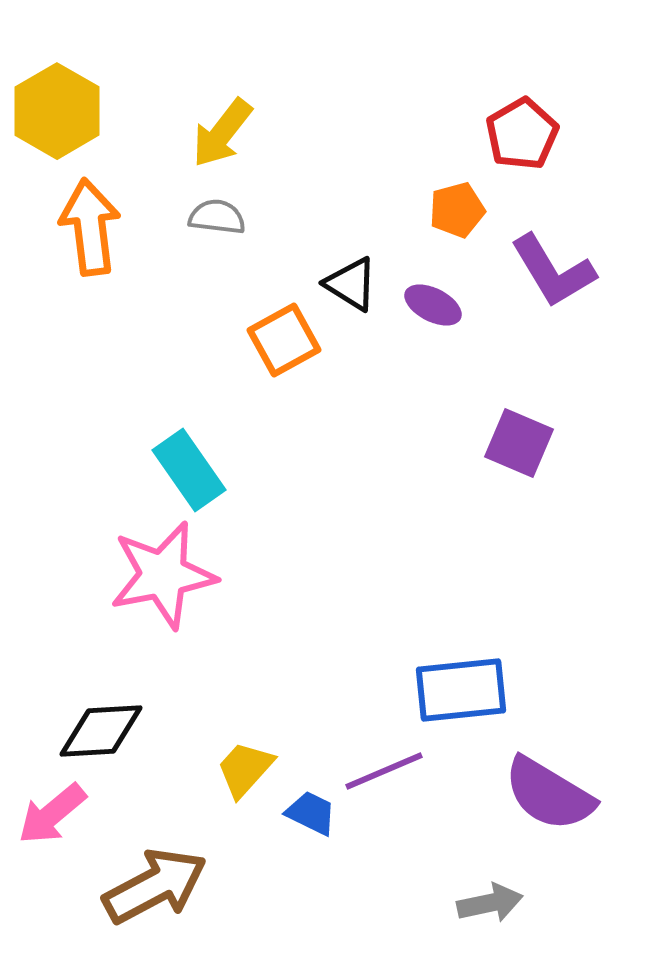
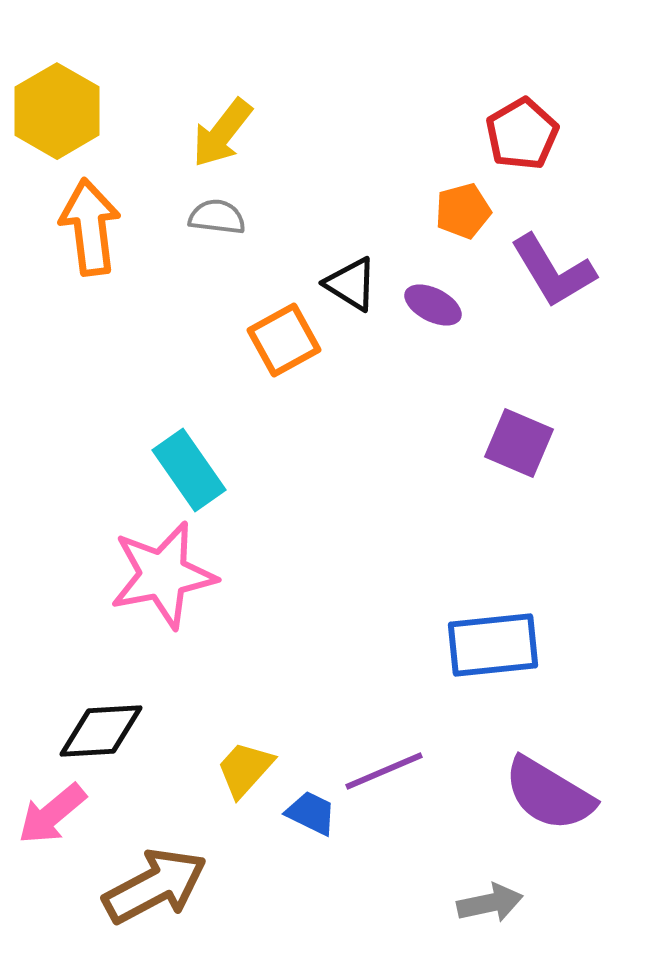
orange pentagon: moved 6 px right, 1 px down
blue rectangle: moved 32 px right, 45 px up
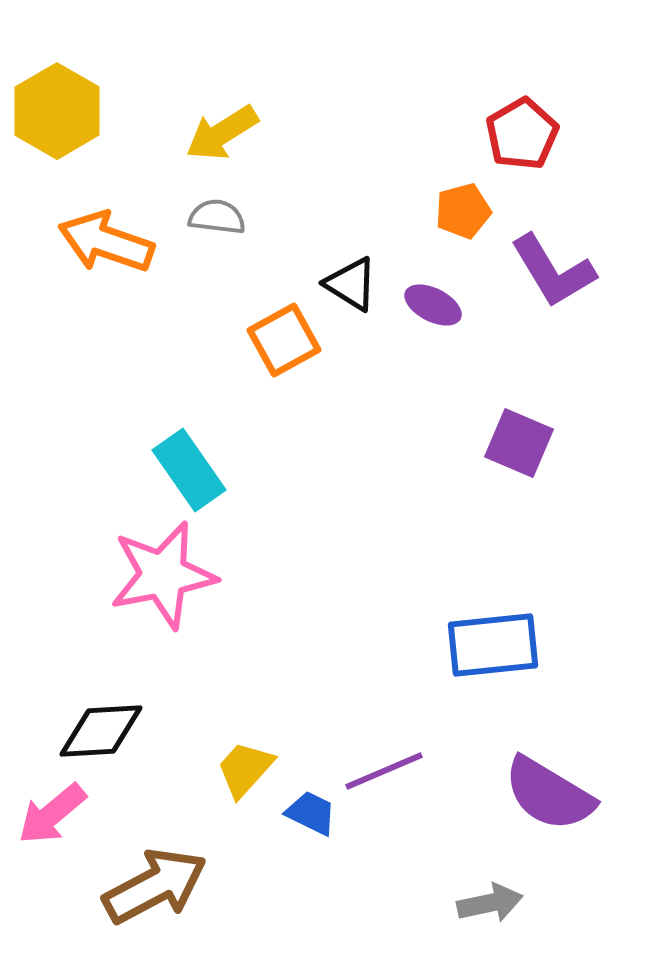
yellow arrow: rotated 20 degrees clockwise
orange arrow: moved 16 px right, 15 px down; rotated 64 degrees counterclockwise
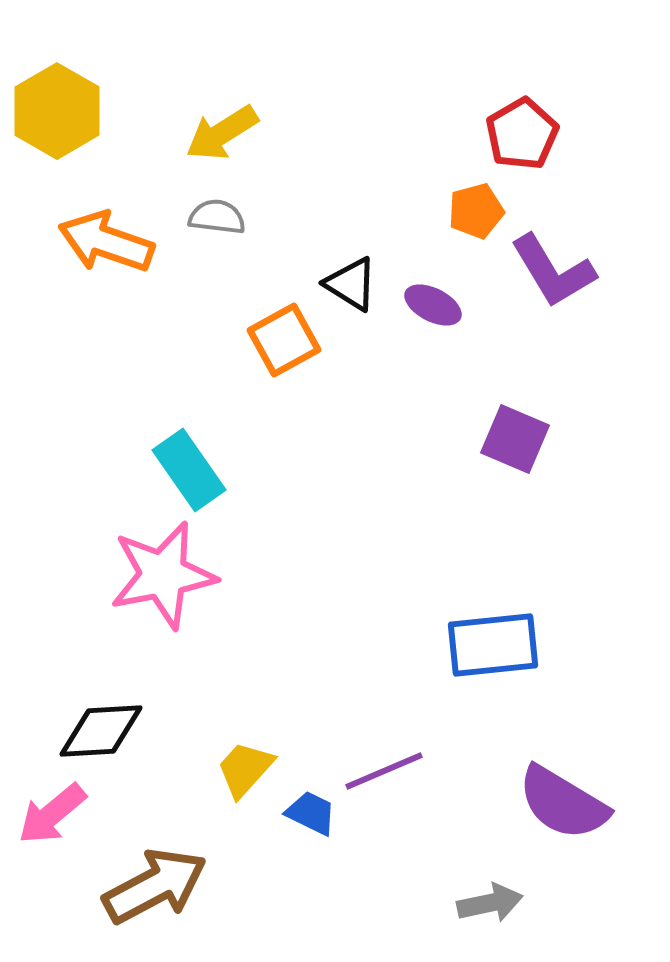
orange pentagon: moved 13 px right
purple square: moved 4 px left, 4 px up
purple semicircle: moved 14 px right, 9 px down
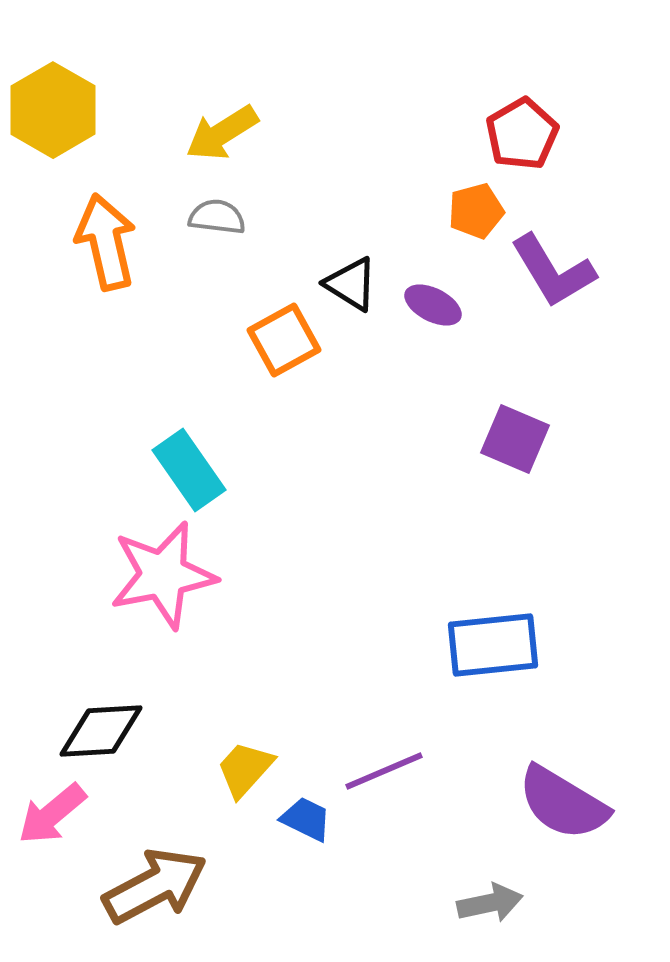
yellow hexagon: moved 4 px left, 1 px up
orange arrow: rotated 58 degrees clockwise
blue trapezoid: moved 5 px left, 6 px down
